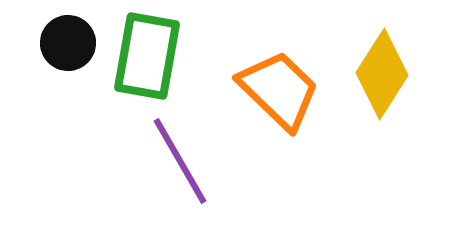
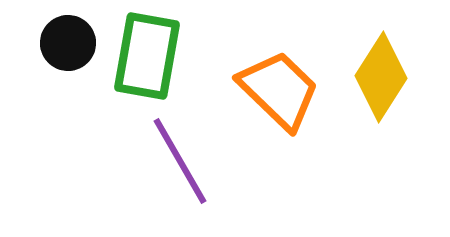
yellow diamond: moved 1 px left, 3 px down
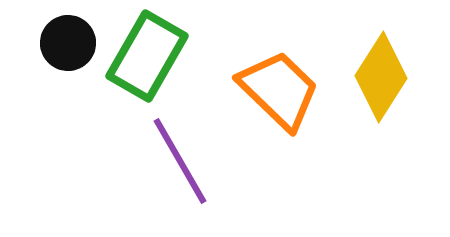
green rectangle: rotated 20 degrees clockwise
